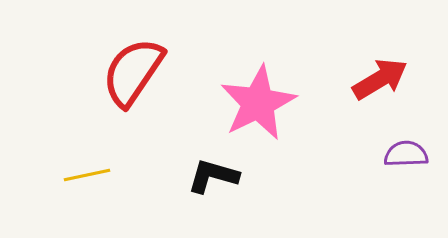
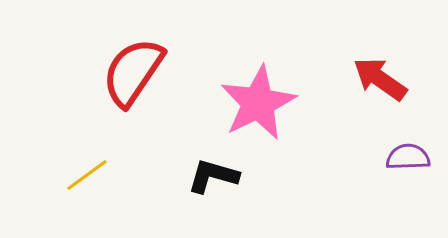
red arrow: rotated 114 degrees counterclockwise
purple semicircle: moved 2 px right, 3 px down
yellow line: rotated 24 degrees counterclockwise
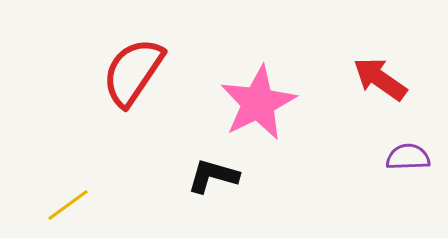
yellow line: moved 19 px left, 30 px down
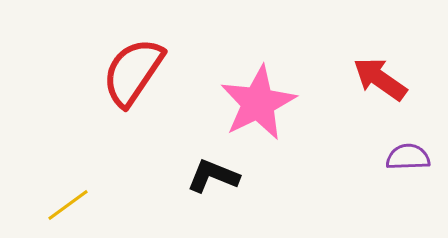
black L-shape: rotated 6 degrees clockwise
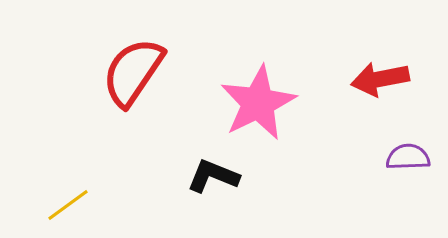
red arrow: rotated 46 degrees counterclockwise
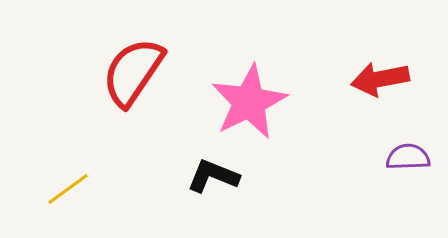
pink star: moved 9 px left, 1 px up
yellow line: moved 16 px up
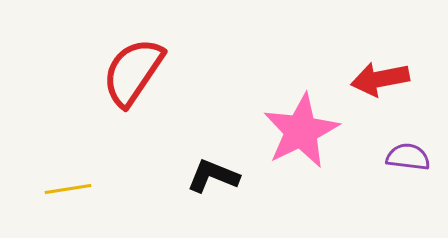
pink star: moved 52 px right, 29 px down
purple semicircle: rotated 9 degrees clockwise
yellow line: rotated 27 degrees clockwise
